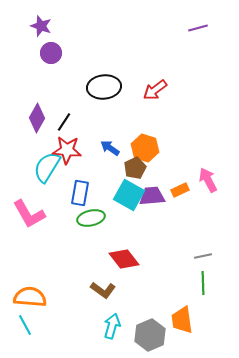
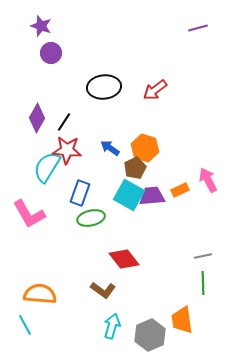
blue rectangle: rotated 10 degrees clockwise
orange semicircle: moved 10 px right, 3 px up
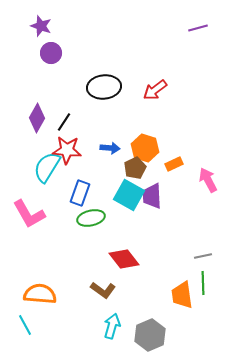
blue arrow: rotated 150 degrees clockwise
orange rectangle: moved 6 px left, 26 px up
purple trapezoid: rotated 88 degrees counterclockwise
orange trapezoid: moved 25 px up
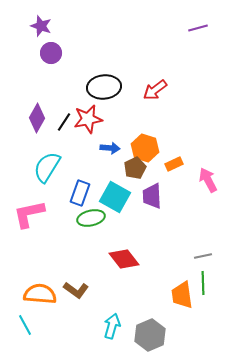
red star: moved 21 px right, 31 px up; rotated 16 degrees counterclockwise
cyan square: moved 14 px left, 2 px down
pink L-shape: rotated 108 degrees clockwise
brown L-shape: moved 27 px left
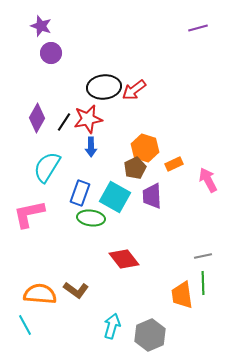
red arrow: moved 21 px left
blue arrow: moved 19 px left, 1 px up; rotated 84 degrees clockwise
green ellipse: rotated 20 degrees clockwise
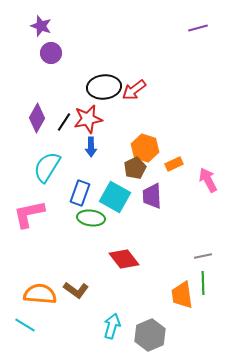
cyan line: rotated 30 degrees counterclockwise
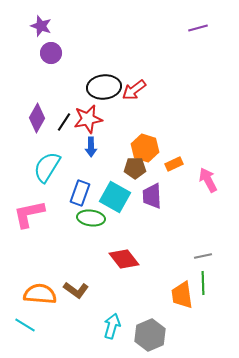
brown pentagon: rotated 25 degrees clockwise
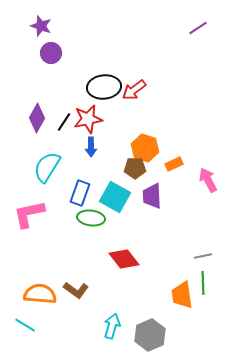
purple line: rotated 18 degrees counterclockwise
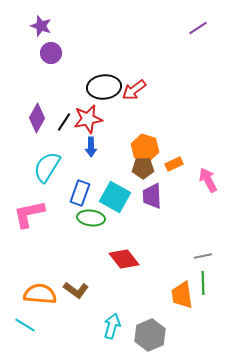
brown pentagon: moved 8 px right
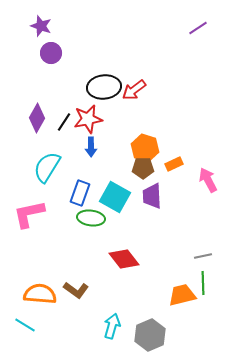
orange trapezoid: rotated 84 degrees clockwise
